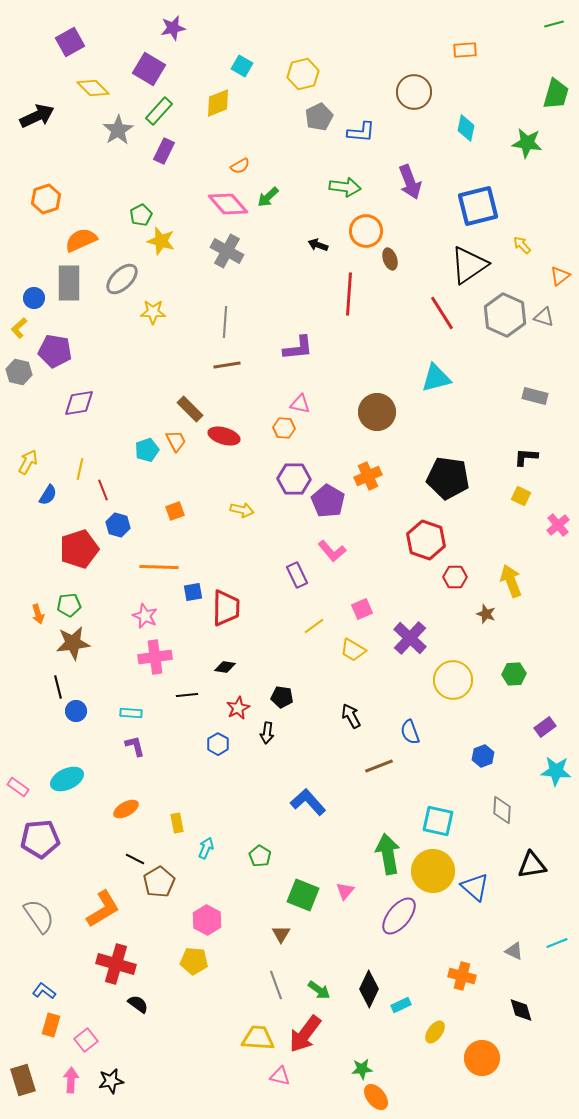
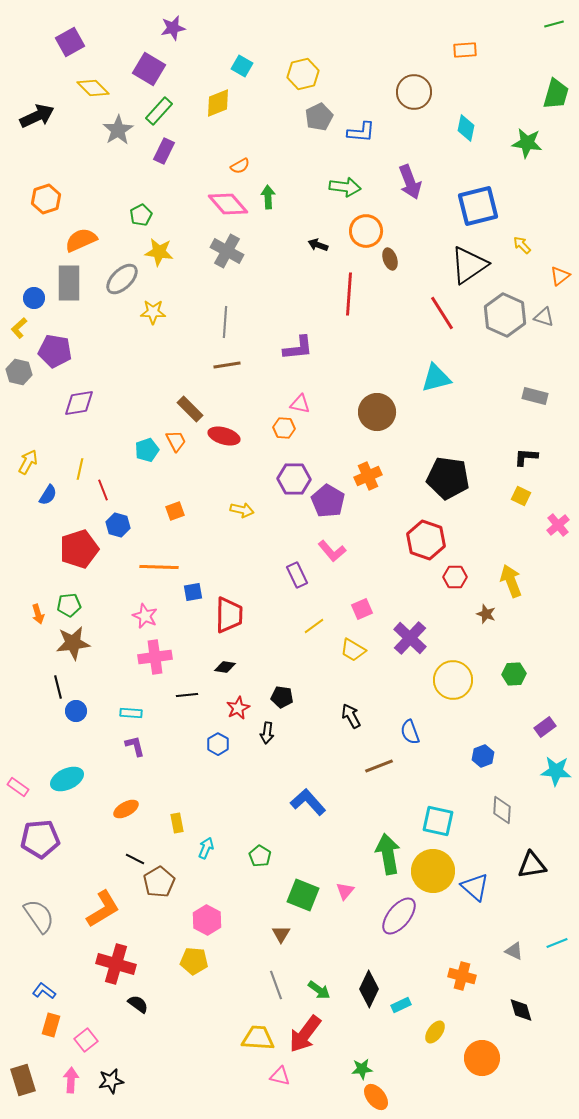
green arrow at (268, 197): rotated 130 degrees clockwise
yellow star at (161, 241): moved 2 px left, 11 px down; rotated 8 degrees counterclockwise
red trapezoid at (226, 608): moved 3 px right, 7 px down
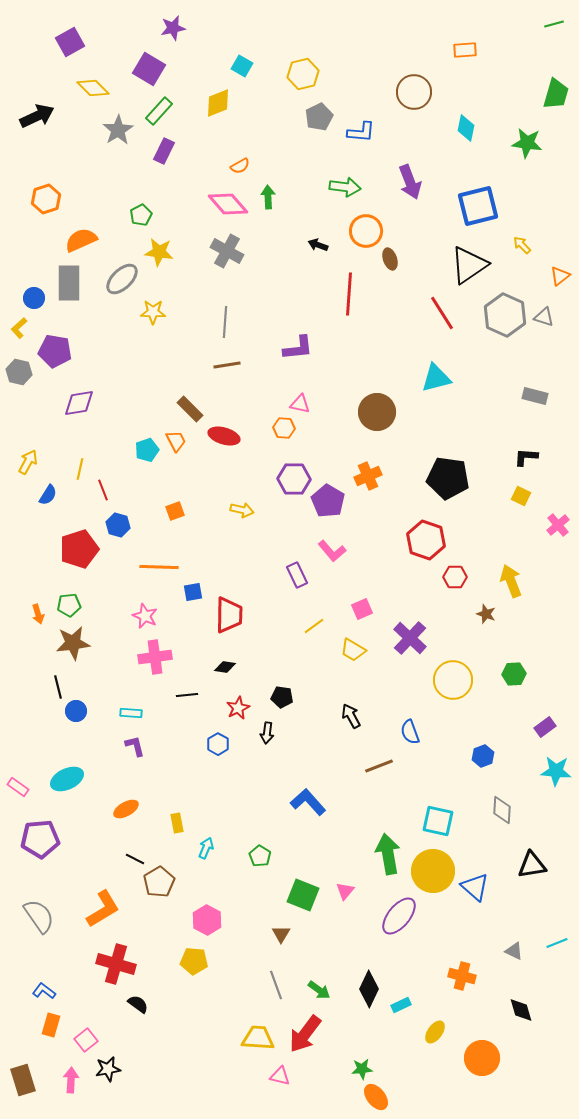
black star at (111, 1081): moved 3 px left, 12 px up
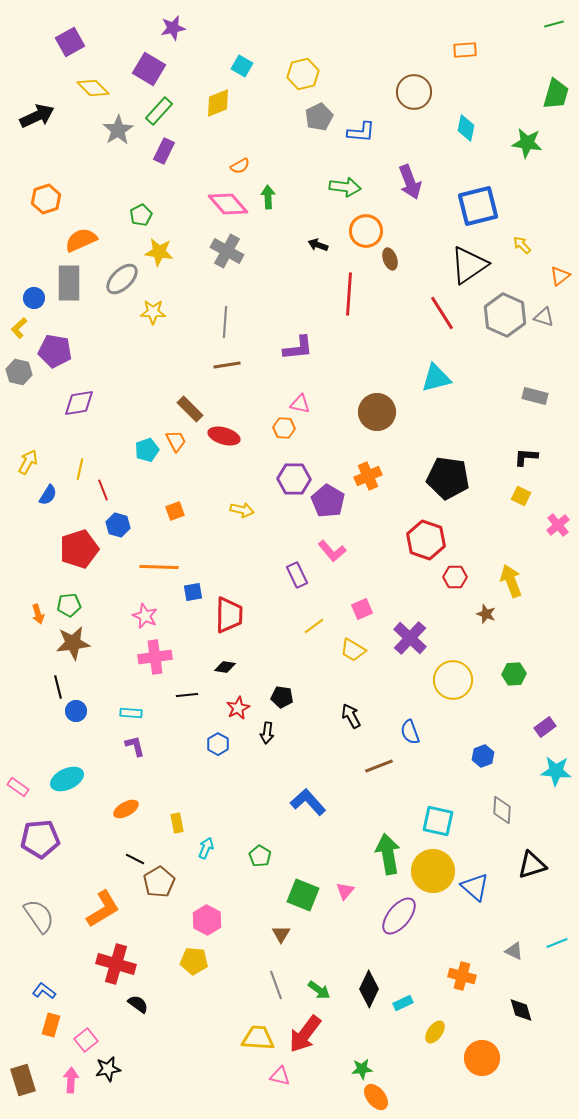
black triangle at (532, 865): rotated 8 degrees counterclockwise
cyan rectangle at (401, 1005): moved 2 px right, 2 px up
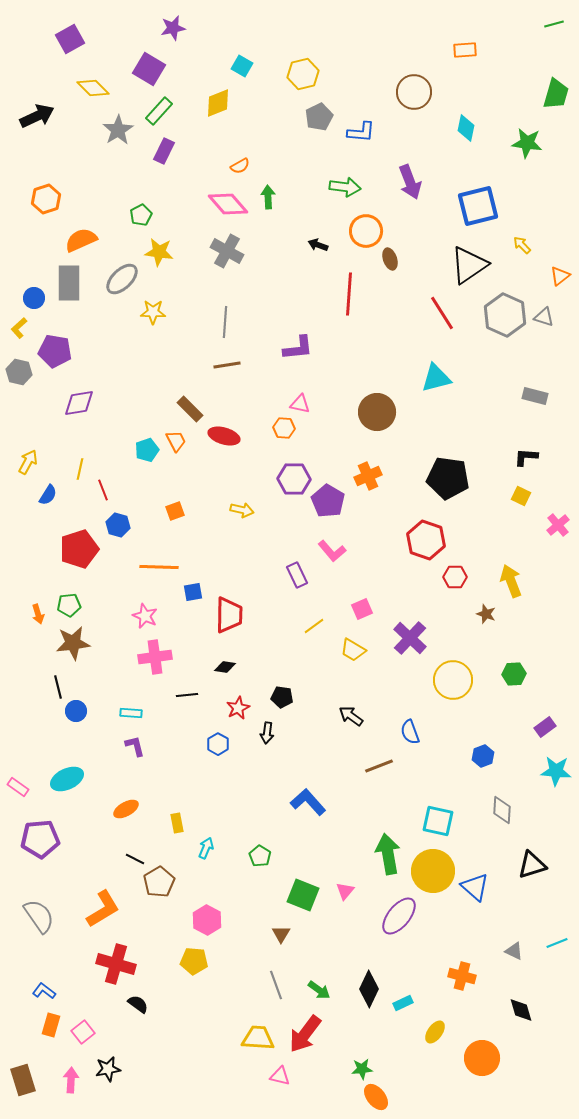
purple square at (70, 42): moved 3 px up
black arrow at (351, 716): rotated 25 degrees counterclockwise
pink square at (86, 1040): moved 3 px left, 8 px up
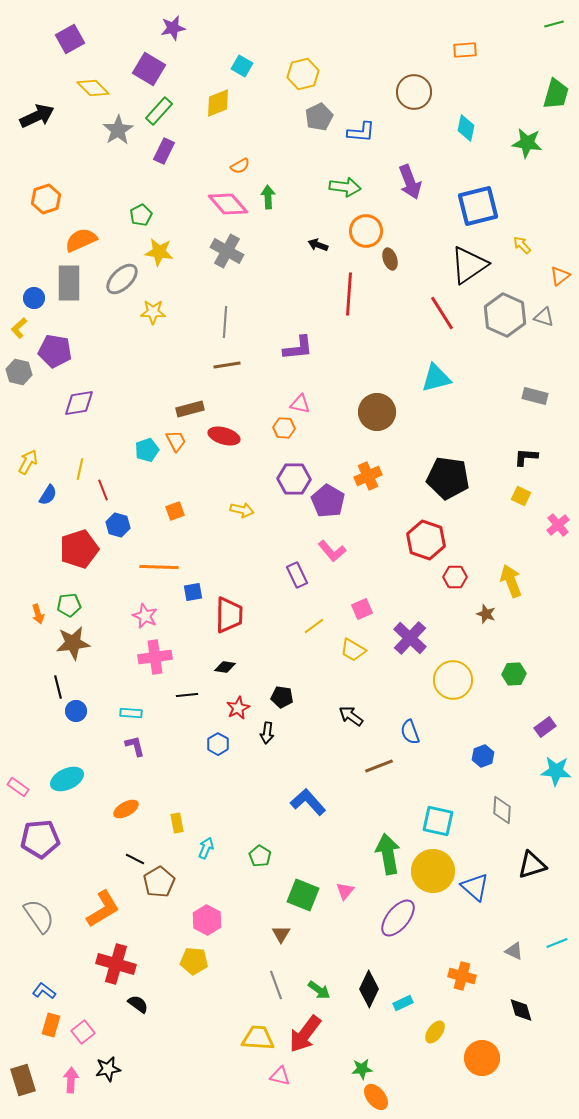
brown rectangle at (190, 409): rotated 60 degrees counterclockwise
purple ellipse at (399, 916): moved 1 px left, 2 px down
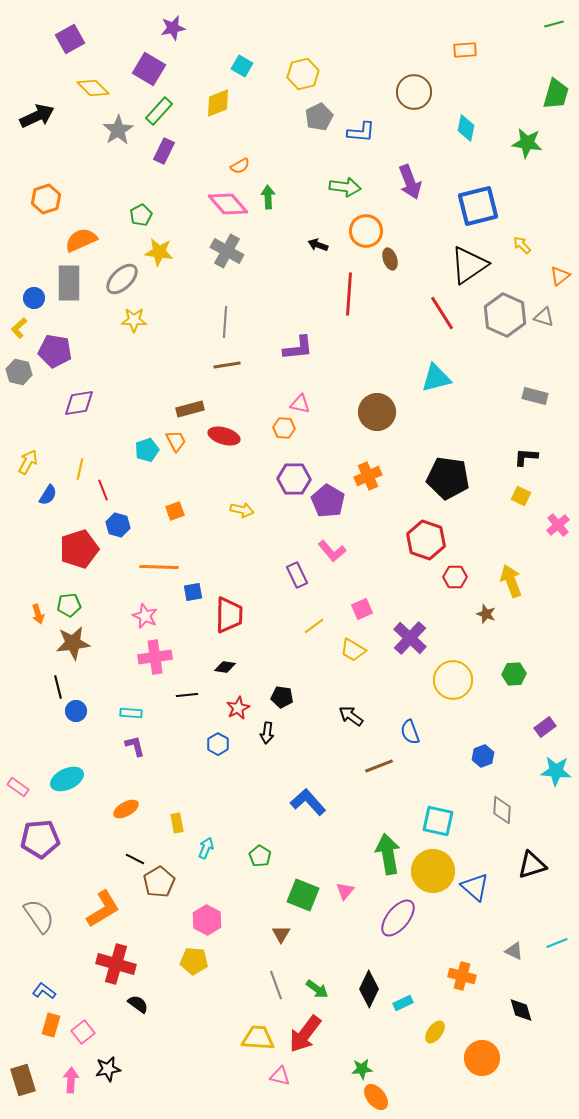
yellow star at (153, 312): moved 19 px left, 8 px down
green arrow at (319, 990): moved 2 px left, 1 px up
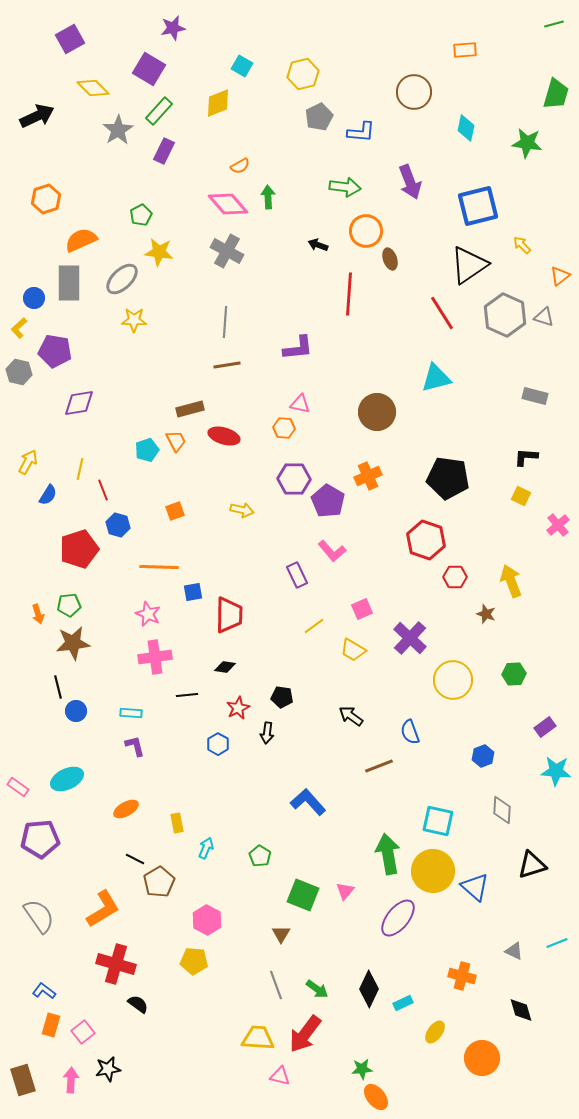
pink star at (145, 616): moved 3 px right, 2 px up
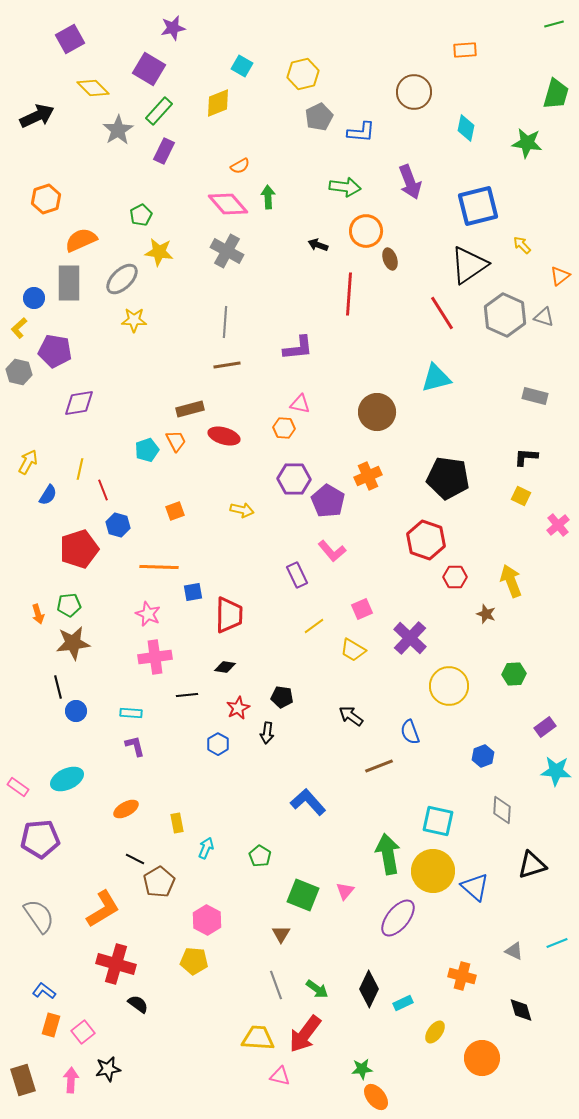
yellow circle at (453, 680): moved 4 px left, 6 px down
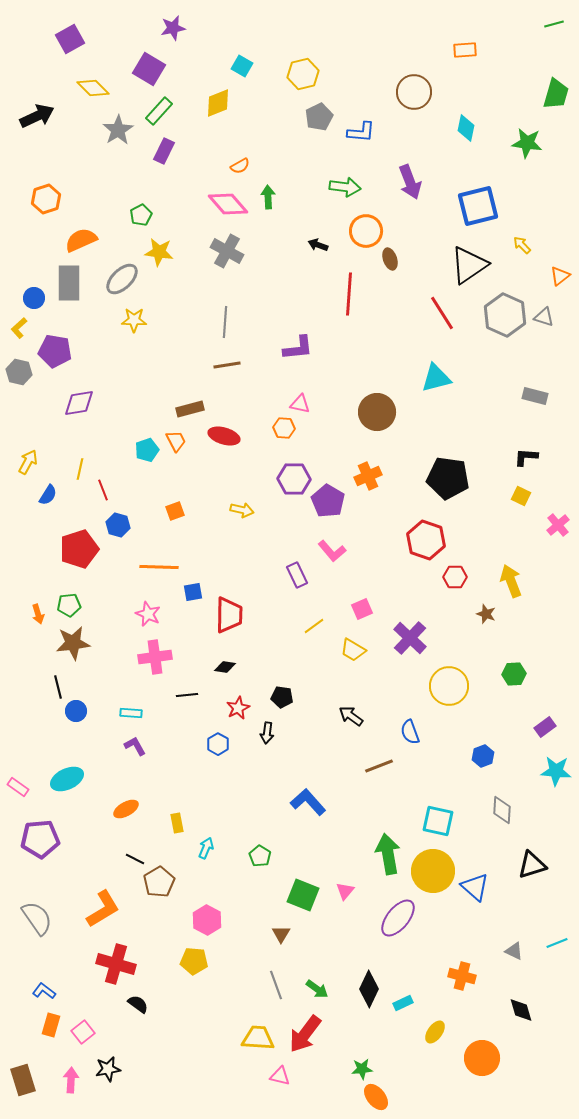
purple L-shape at (135, 746): rotated 15 degrees counterclockwise
gray semicircle at (39, 916): moved 2 px left, 2 px down
